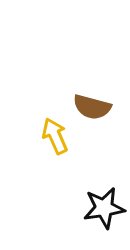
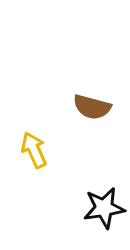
yellow arrow: moved 21 px left, 14 px down
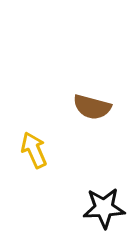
black star: rotated 6 degrees clockwise
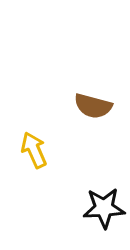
brown semicircle: moved 1 px right, 1 px up
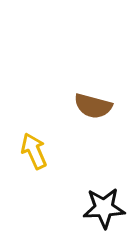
yellow arrow: moved 1 px down
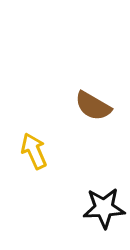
brown semicircle: rotated 15 degrees clockwise
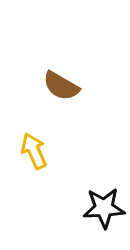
brown semicircle: moved 32 px left, 20 px up
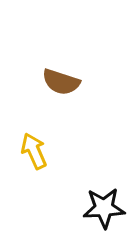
brown semicircle: moved 4 px up; rotated 12 degrees counterclockwise
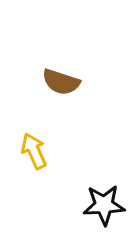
black star: moved 3 px up
